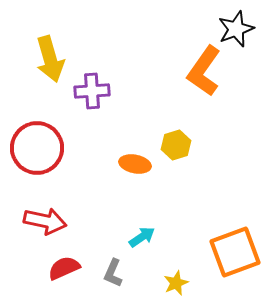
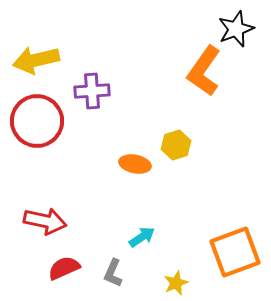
yellow arrow: moved 14 px left, 1 px down; rotated 93 degrees clockwise
red circle: moved 27 px up
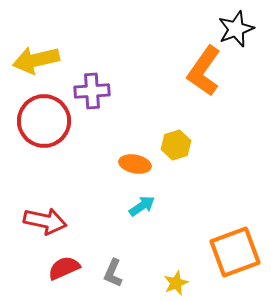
red circle: moved 7 px right
cyan arrow: moved 31 px up
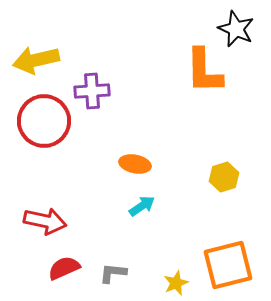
black star: rotated 27 degrees counterclockwise
orange L-shape: rotated 36 degrees counterclockwise
yellow hexagon: moved 48 px right, 32 px down
orange square: moved 7 px left, 13 px down; rotated 6 degrees clockwise
gray L-shape: rotated 72 degrees clockwise
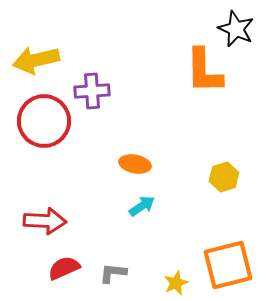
red arrow: rotated 9 degrees counterclockwise
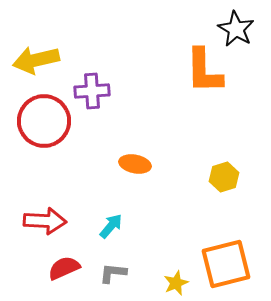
black star: rotated 6 degrees clockwise
cyan arrow: moved 31 px left, 20 px down; rotated 16 degrees counterclockwise
orange square: moved 2 px left, 1 px up
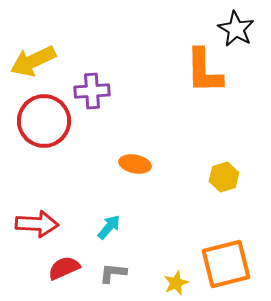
yellow arrow: moved 3 px left, 1 px down; rotated 12 degrees counterclockwise
red arrow: moved 8 px left, 3 px down
cyan arrow: moved 2 px left, 1 px down
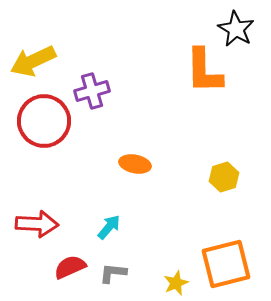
purple cross: rotated 12 degrees counterclockwise
red semicircle: moved 6 px right, 1 px up
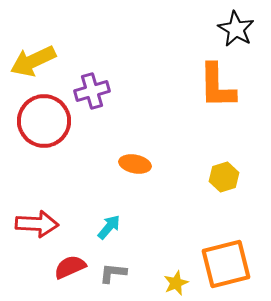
orange L-shape: moved 13 px right, 15 px down
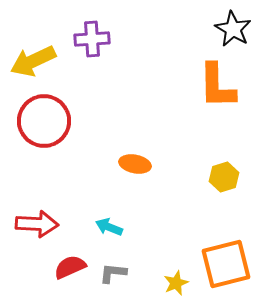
black star: moved 3 px left
purple cross: moved 52 px up; rotated 12 degrees clockwise
cyan arrow: rotated 108 degrees counterclockwise
